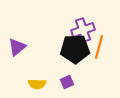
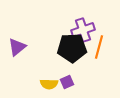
black pentagon: moved 3 px left, 1 px up
yellow semicircle: moved 12 px right
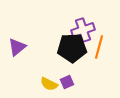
yellow semicircle: rotated 24 degrees clockwise
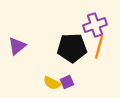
purple cross: moved 12 px right, 5 px up
purple triangle: moved 1 px up
yellow semicircle: moved 3 px right, 1 px up
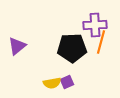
purple cross: rotated 15 degrees clockwise
orange line: moved 2 px right, 5 px up
yellow semicircle: rotated 36 degrees counterclockwise
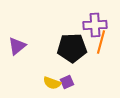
yellow semicircle: rotated 30 degrees clockwise
